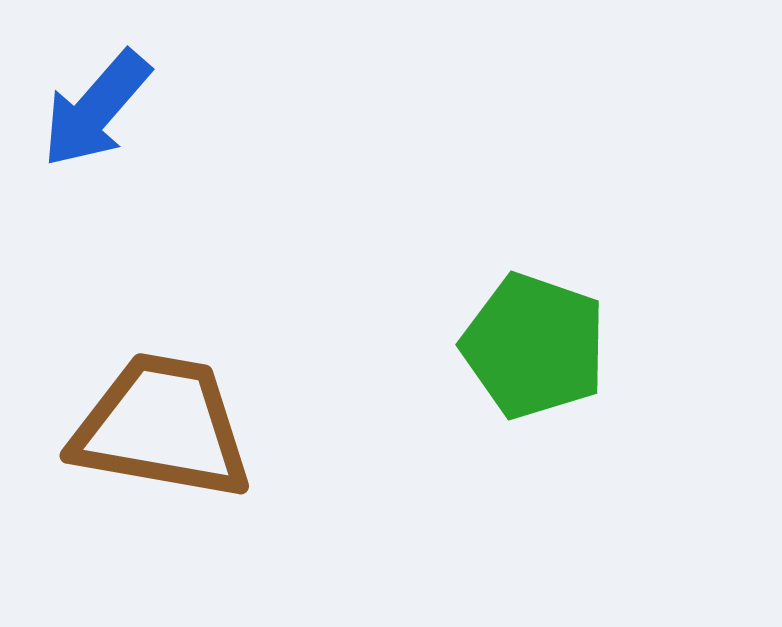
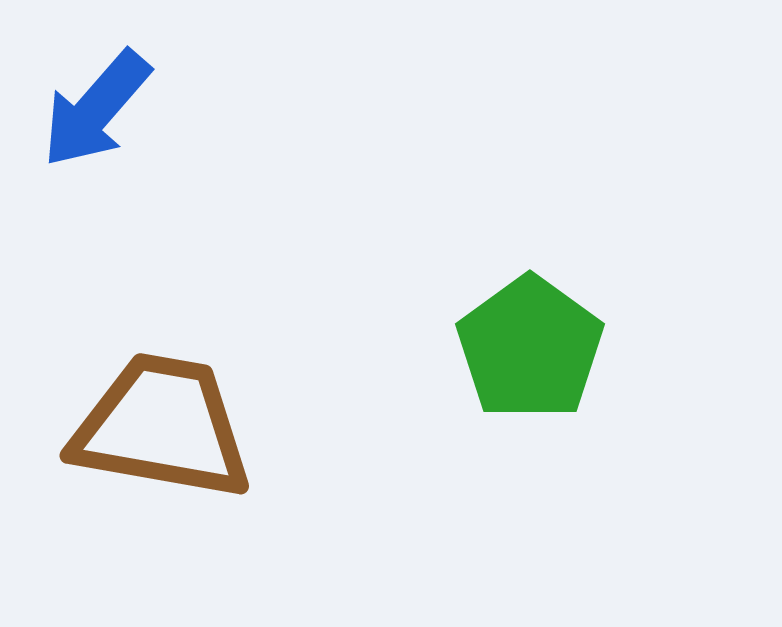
green pentagon: moved 4 px left, 2 px down; rotated 17 degrees clockwise
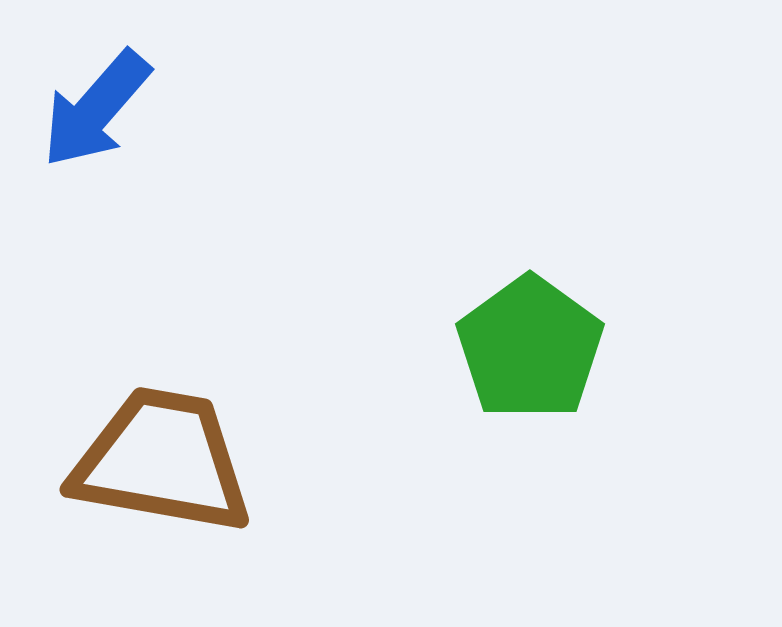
brown trapezoid: moved 34 px down
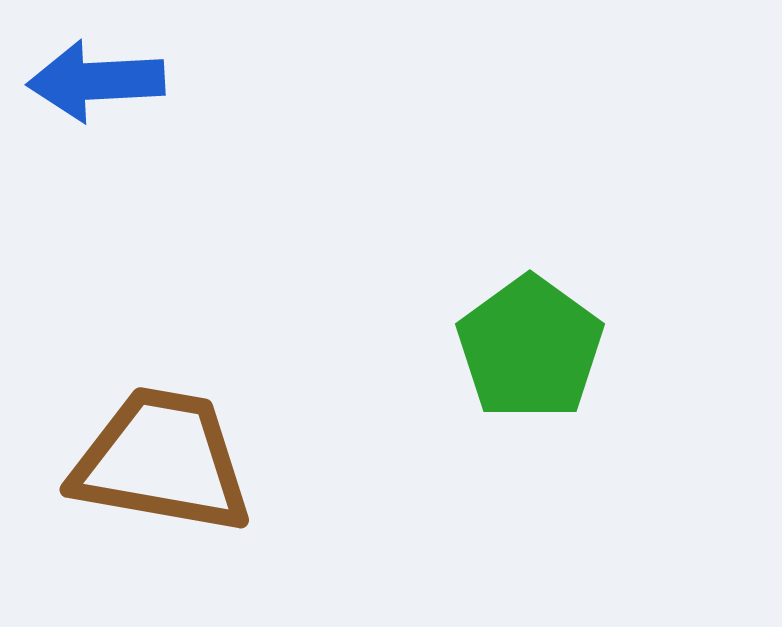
blue arrow: moved 28 px up; rotated 46 degrees clockwise
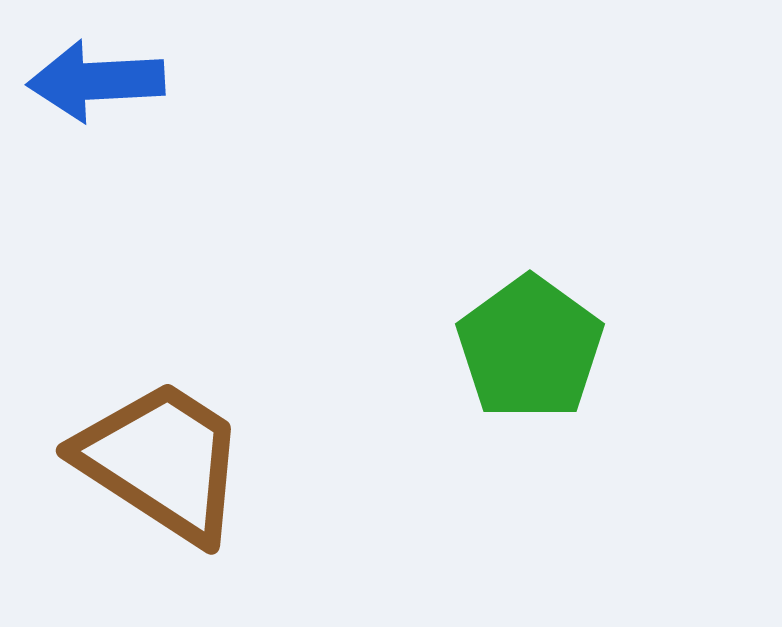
brown trapezoid: rotated 23 degrees clockwise
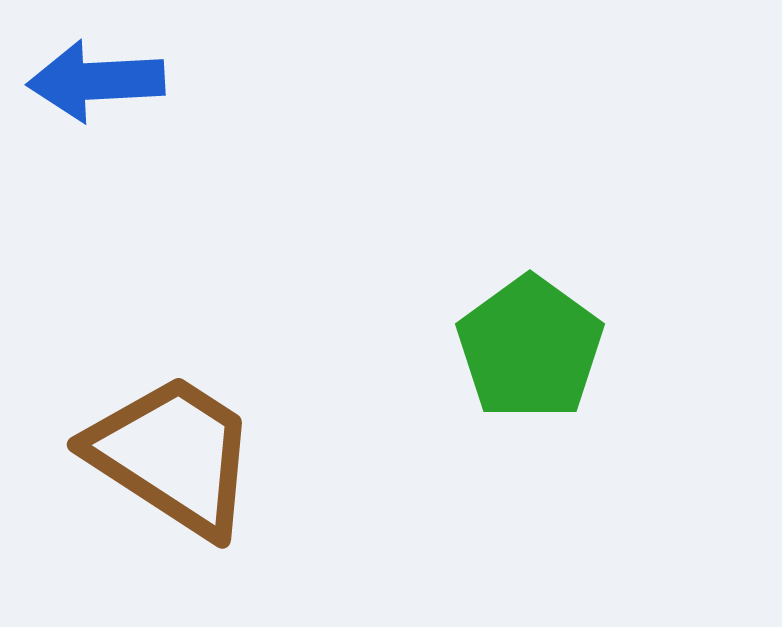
brown trapezoid: moved 11 px right, 6 px up
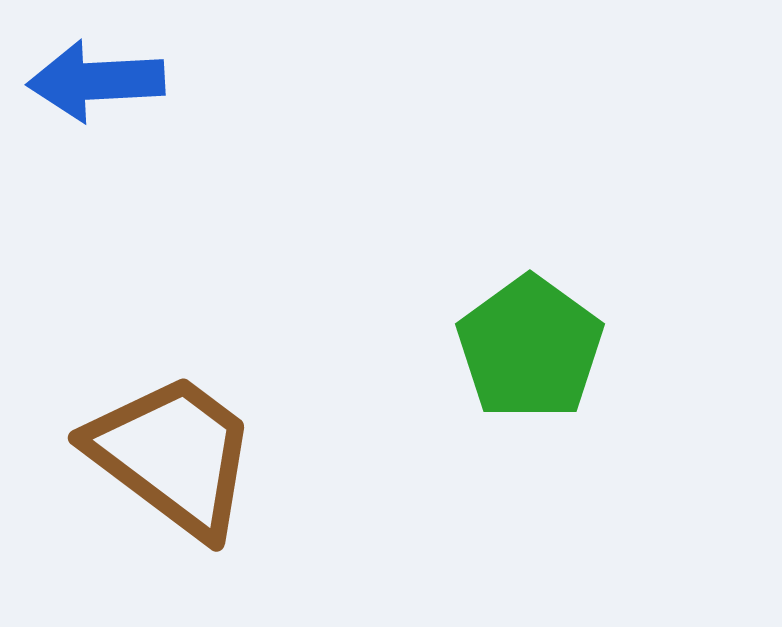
brown trapezoid: rotated 4 degrees clockwise
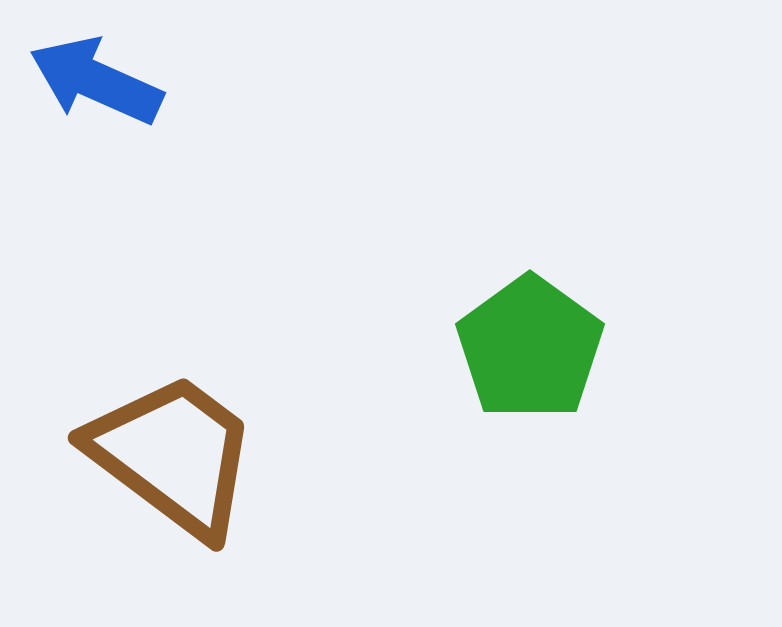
blue arrow: rotated 27 degrees clockwise
